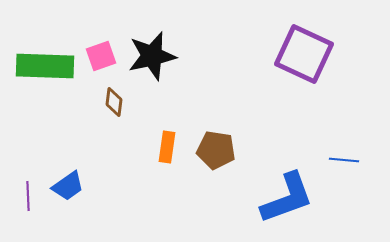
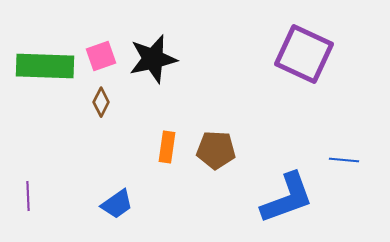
black star: moved 1 px right, 3 px down
brown diamond: moved 13 px left; rotated 20 degrees clockwise
brown pentagon: rotated 6 degrees counterclockwise
blue trapezoid: moved 49 px right, 18 px down
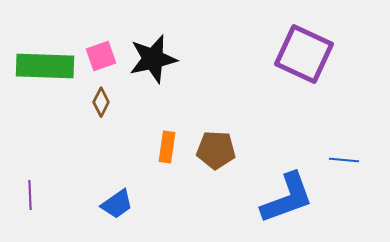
purple line: moved 2 px right, 1 px up
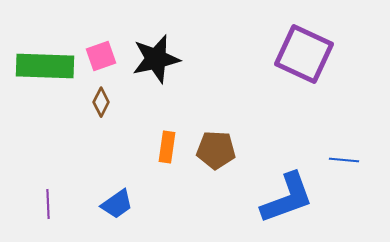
black star: moved 3 px right
purple line: moved 18 px right, 9 px down
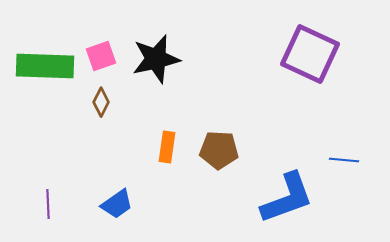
purple square: moved 6 px right
brown pentagon: moved 3 px right
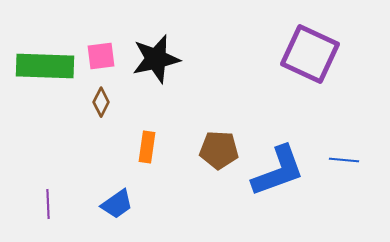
pink square: rotated 12 degrees clockwise
orange rectangle: moved 20 px left
blue L-shape: moved 9 px left, 27 px up
